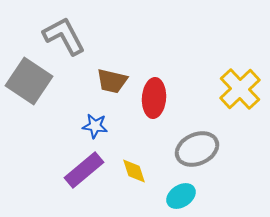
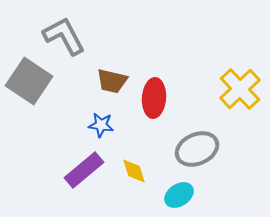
blue star: moved 6 px right, 1 px up
cyan ellipse: moved 2 px left, 1 px up
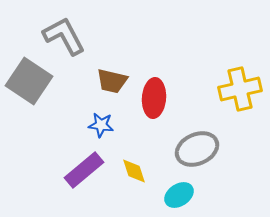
yellow cross: rotated 30 degrees clockwise
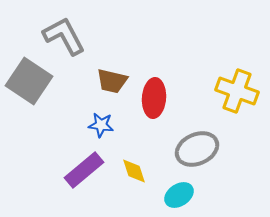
yellow cross: moved 3 px left, 2 px down; rotated 33 degrees clockwise
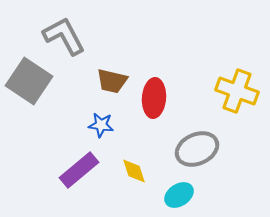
purple rectangle: moved 5 px left
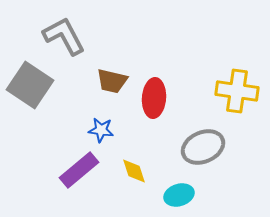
gray square: moved 1 px right, 4 px down
yellow cross: rotated 12 degrees counterclockwise
blue star: moved 5 px down
gray ellipse: moved 6 px right, 2 px up
cyan ellipse: rotated 16 degrees clockwise
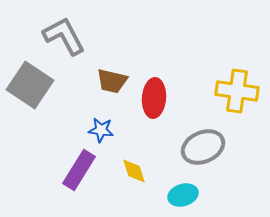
purple rectangle: rotated 18 degrees counterclockwise
cyan ellipse: moved 4 px right
